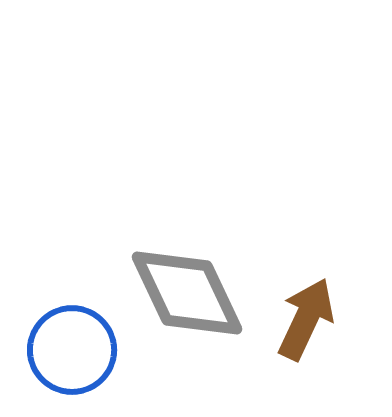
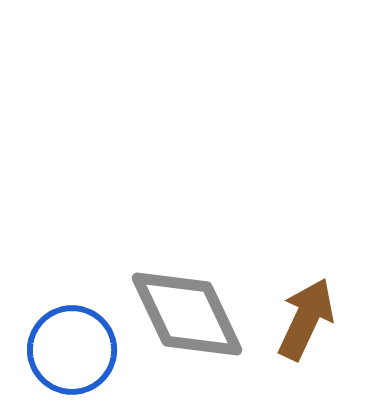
gray diamond: moved 21 px down
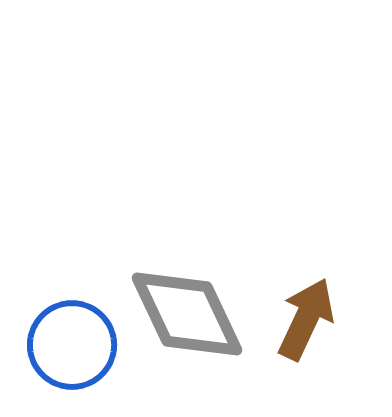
blue circle: moved 5 px up
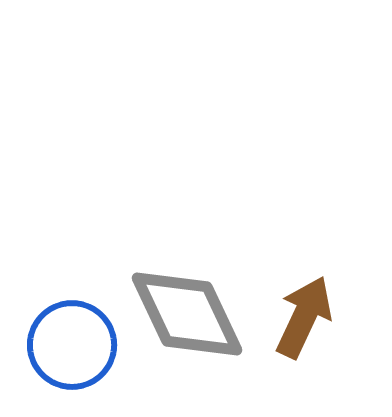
brown arrow: moved 2 px left, 2 px up
